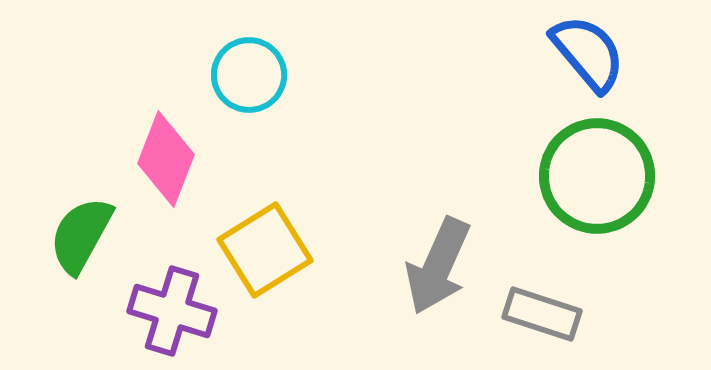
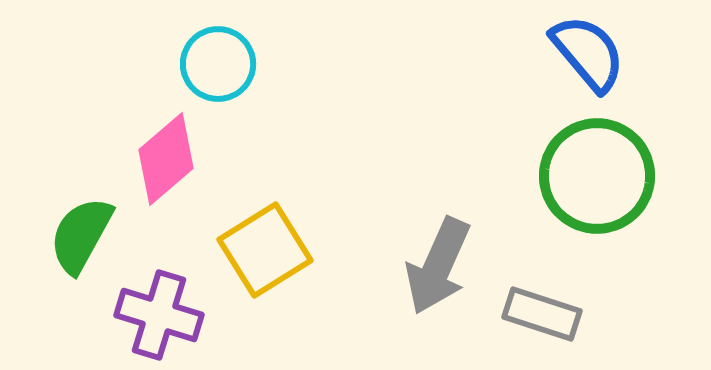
cyan circle: moved 31 px left, 11 px up
pink diamond: rotated 28 degrees clockwise
purple cross: moved 13 px left, 4 px down
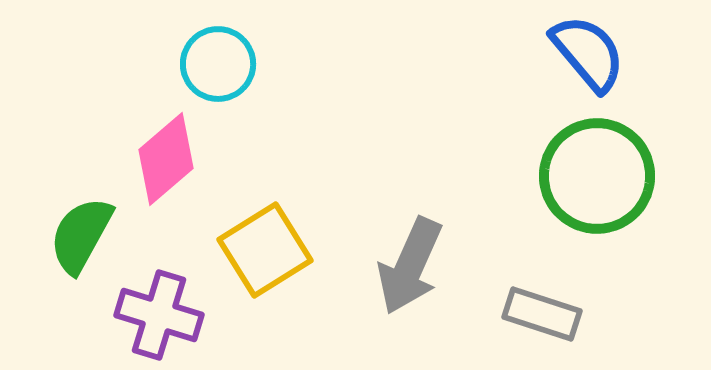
gray arrow: moved 28 px left
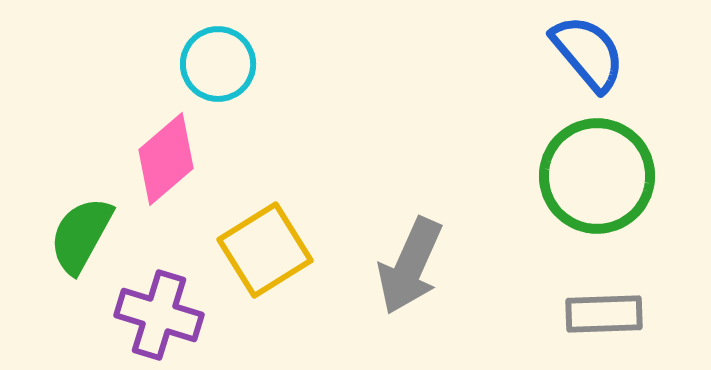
gray rectangle: moved 62 px right; rotated 20 degrees counterclockwise
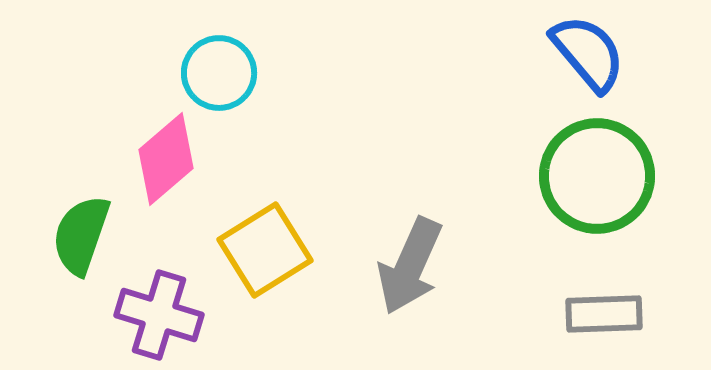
cyan circle: moved 1 px right, 9 px down
green semicircle: rotated 10 degrees counterclockwise
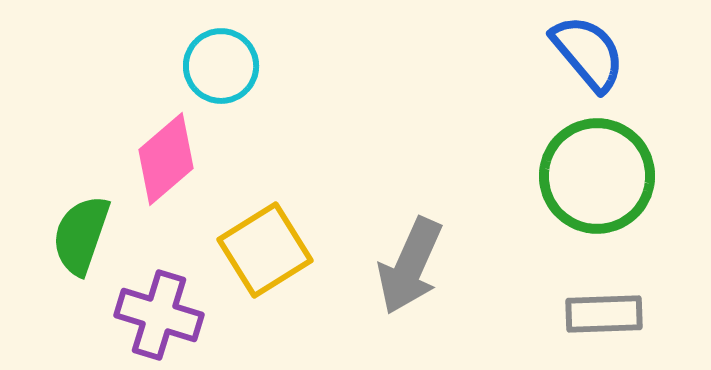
cyan circle: moved 2 px right, 7 px up
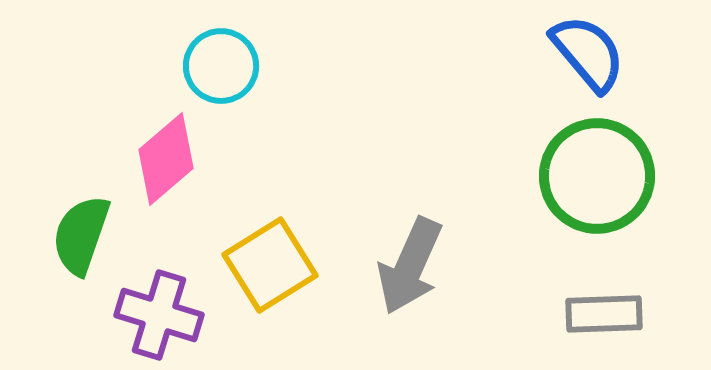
yellow square: moved 5 px right, 15 px down
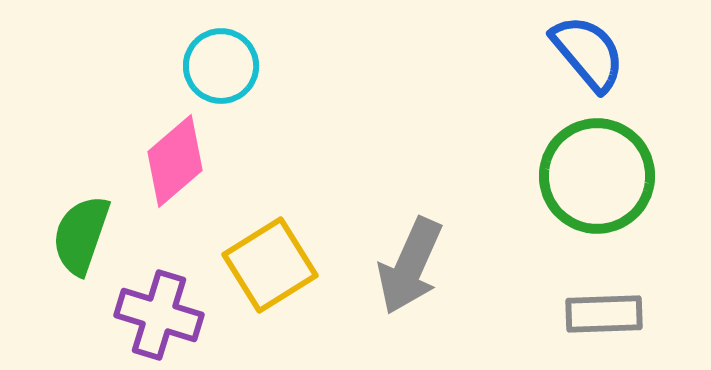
pink diamond: moved 9 px right, 2 px down
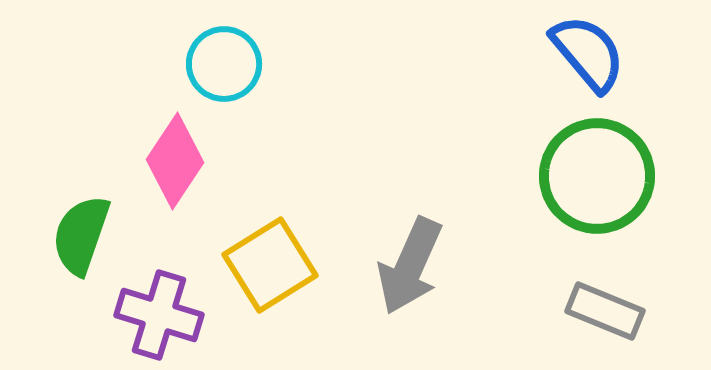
cyan circle: moved 3 px right, 2 px up
pink diamond: rotated 16 degrees counterclockwise
gray rectangle: moved 1 px right, 3 px up; rotated 24 degrees clockwise
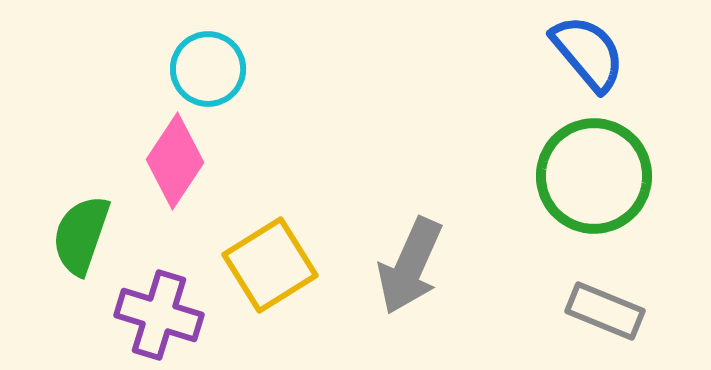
cyan circle: moved 16 px left, 5 px down
green circle: moved 3 px left
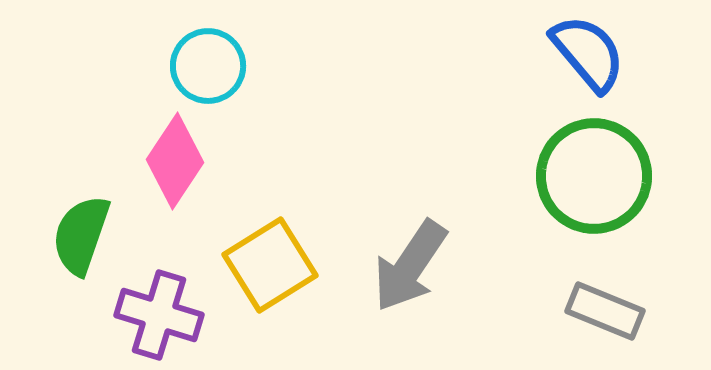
cyan circle: moved 3 px up
gray arrow: rotated 10 degrees clockwise
